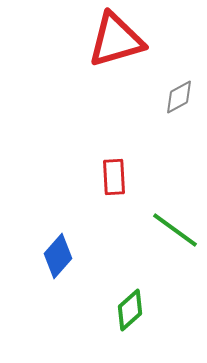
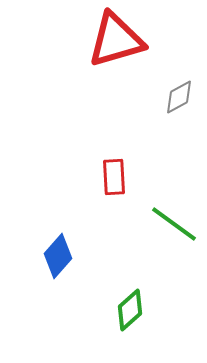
green line: moved 1 px left, 6 px up
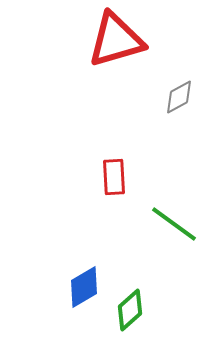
blue diamond: moved 26 px right, 31 px down; rotated 18 degrees clockwise
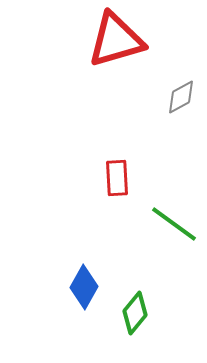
gray diamond: moved 2 px right
red rectangle: moved 3 px right, 1 px down
blue diamond: rotated 30 degrees counterclockwise
green diamond: moved 5 px right, 3 px down; rotated 9 degrees counterclockwise
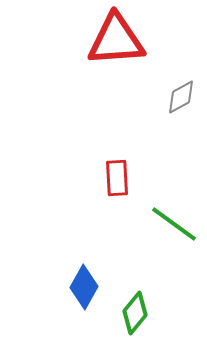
red triangle: rotated 12 degrees clockwise
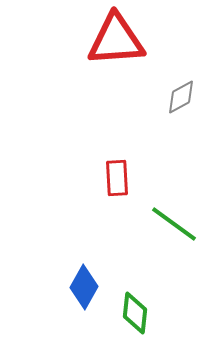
green diamond: rotated 33 degrees counterclockwise
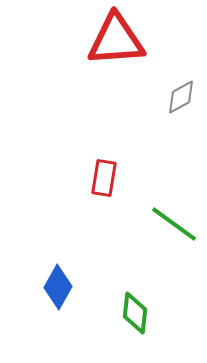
red rectangle: moved 13 px left; rotated 12 degrees clockwise
blue diamond: moved 26 px left
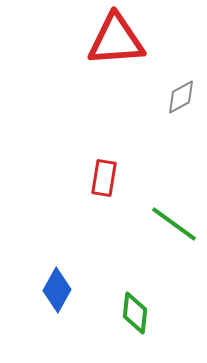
blue diamond: moved 1 px left, 3 px down
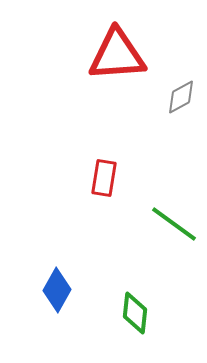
red triangle: moved 1 px right, 15 px down
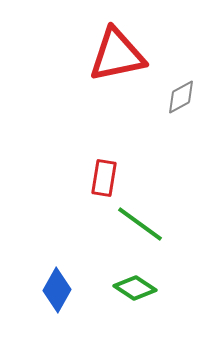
red triangle: rotated 8 degrees counterclockwise
green line: moved 34 px left
green diamond: moved 25 px up; rotated 63 degrees counterclockwise
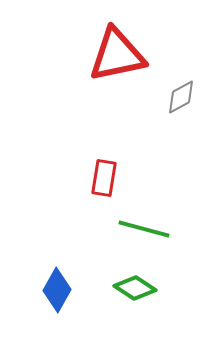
green line: moved 4 px right, 5 px down; rotated 21 degrees counterclockwise
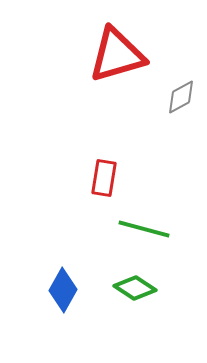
red triangle: rotated 4 degrees counterclockwise
blue diamond: moved 6 px right
